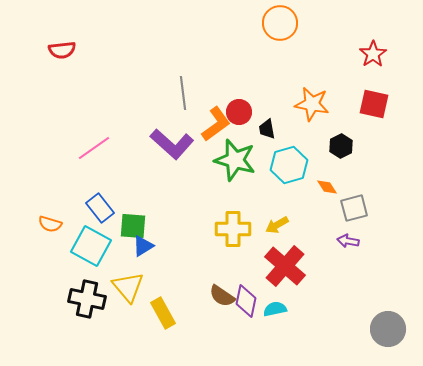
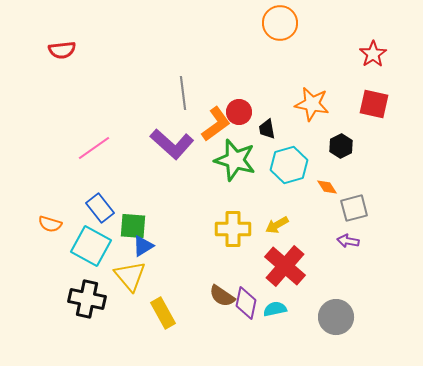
yellow triangle: moved 2 px right, 11 px up
purple diamond: moved 2 px down
gray circle: moved 52 px left, 12 px up
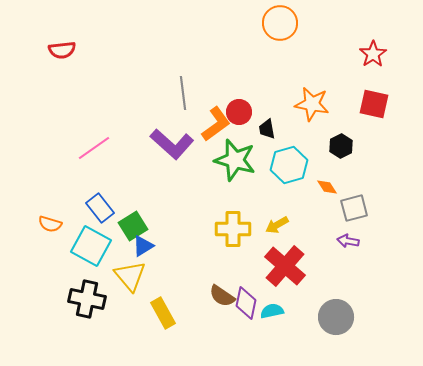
green square: rotated 36 degrees counterclockwise
cyan semicircle: moved 3 px left, 2 px down
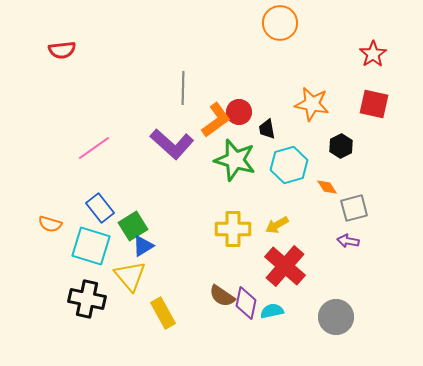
gray line: moved 5 px up; rotated 8 degrees clockwise
orange L-shape: moved 4 px up
cyan square: rotated 12 degrees counterclockwise
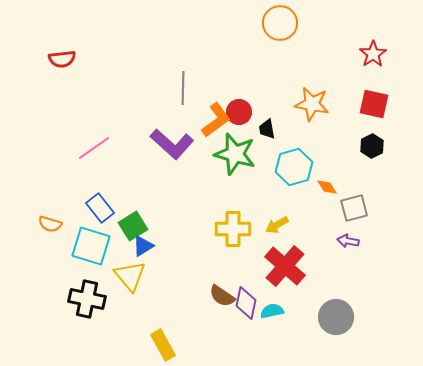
red semicircle: moved 9 px down
black hexagon: moved 31 px right
green star: moved 6 px up
cyan hexagon: moved 5 px right, 2 px down
yellow rectangle: moved 32 px down
